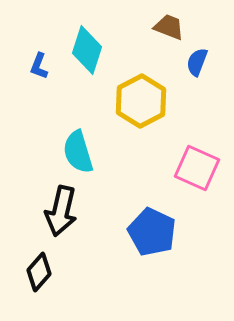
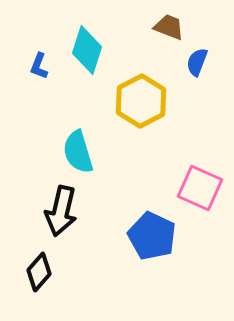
pink square: moved 3 px right, 20 px down
blue pentagon: moved 4 px down
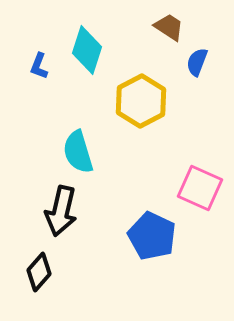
brown trapezoid: rotated 12 degrees clockwise
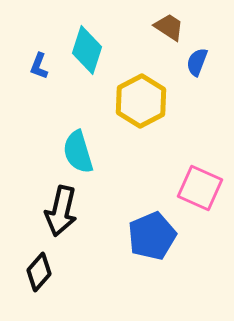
blue pentagon: rotated 24 degrees clockwise
